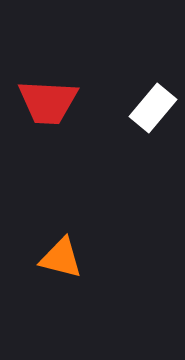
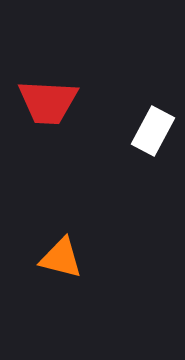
white rectangle: moved 23 px down; rotated 12 degrees counterclockwise
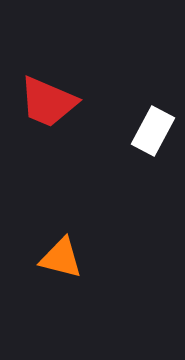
red trapezoid: rotated 20 degrees clockwise
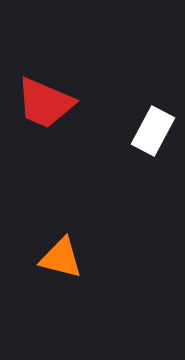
red trapezoid: moved 3 px left, 1 px down
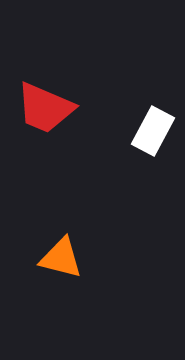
red trapezoid: moved 5 px down
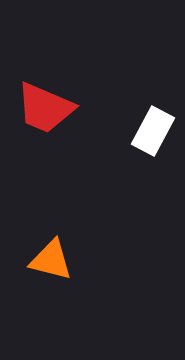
orange triangle: moved 10 px left, 2 px down
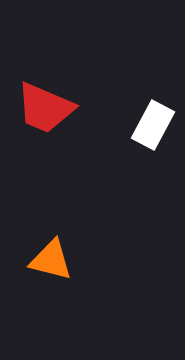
white rectangle: moved 6 px up
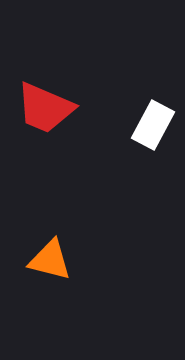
orange triangle: moved 1 px left
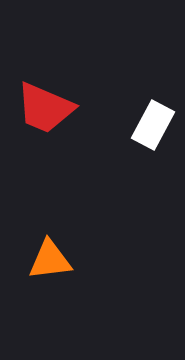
orange triangle: rotated 21 degrees counterclockwise
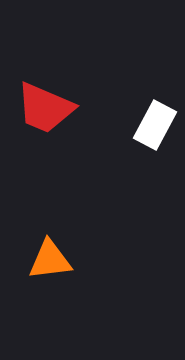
white rectangle: moved 2 px right
